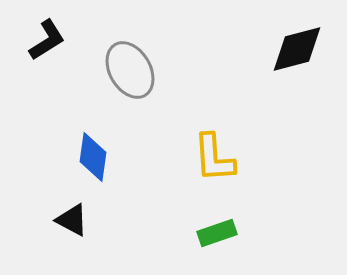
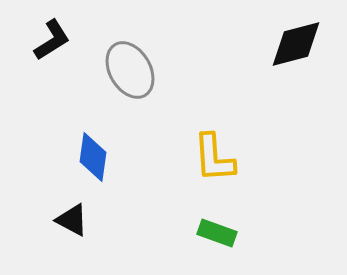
black L-shape: moved 5 px right
black diamond: moved 1 px left, 5 px up
green rectangle: rotated 39 degrees clockwise
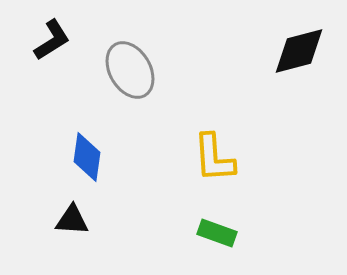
black diamond: moved 3 px right, 7 px down
blue diamond: moved 6 px left
black triangle: rotated 24 degrees counterclockwise
